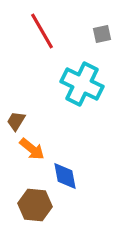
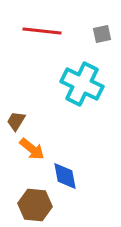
red line: rotated 54 degrees counterclockwise
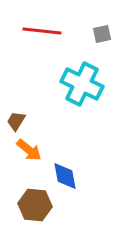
orange arrow: moved 3 px left, 1 px down
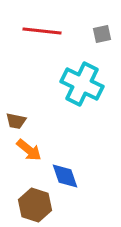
brown trapezoid: rotated 110 degrees counterclockwise
blue diamond: rotated 8 degrees counterclockwise
brown hexagon: rotated 12 degrees clockwise
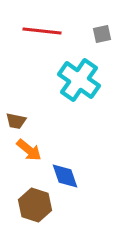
cyan cross: moved 3 px left, 4 px up; rotated 9 degrees clockwise
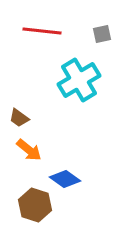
cyan cross: rotated 24 degrees clockwise
brown trapezoid: moved 3 px right, 3 px up; rotated 25 degrees clockwise
blue diamond: moved 3 px down; rotated 36 degrees counterclockwise
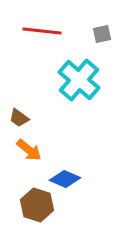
cyan cross: rotated 18 degrees counterclockwise
blue diamond: rotated 12 degrees counterclockwise
brown hexagon: moved 2 px right
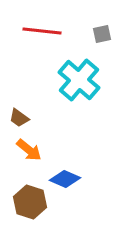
brown hexagon: moved 7 px left, 3 px up
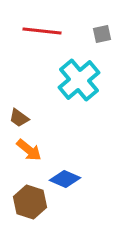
cyan cross: rotated 9 degrees clockwise
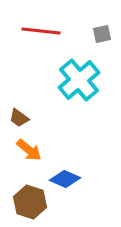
red line: moved 1 px left
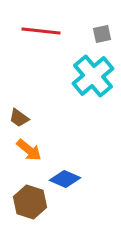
cyan cross: moved 14 px right, 4 px up
